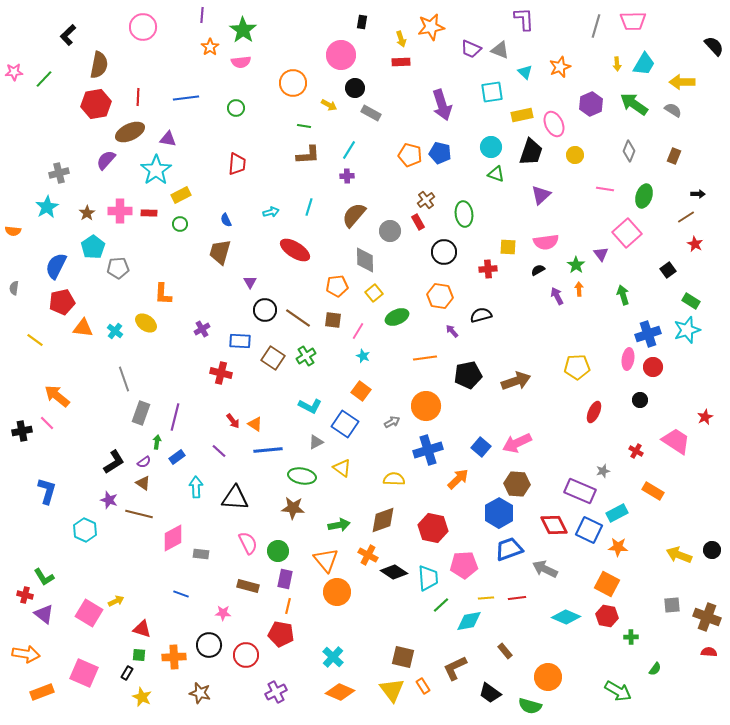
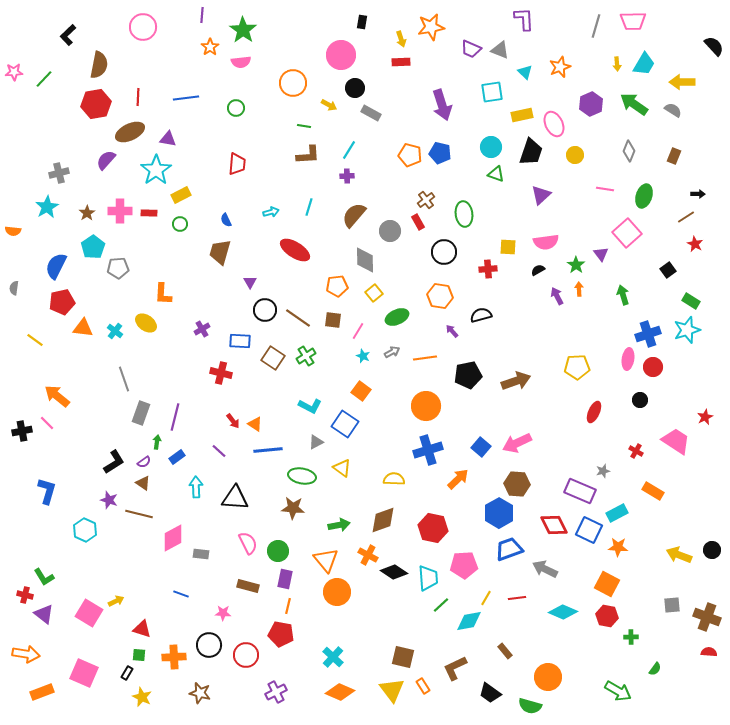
gray arrow at (392, 422): moved 70 px up
yellow line at (486, 598): rotated 56 degrees counterclockwise
cyan diamond at (566, 617): moved 3 px left, 5 px up
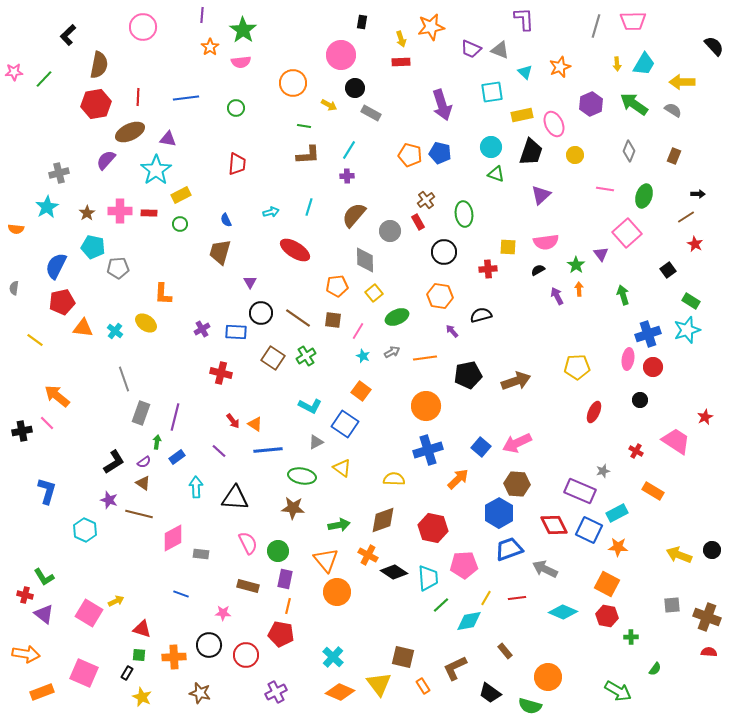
orange semicircle at (13, 231): moved 3 px right, 2 px up
cyan pentagon at (93, 247): rotated 25 degrees counterclockwise
black circle at (265, 310): moved 4 px left, 3 px down
blue rectangle at (240, 341): moved 4 px left, 9 px up
yellow triangle at (392, 690): moved 13 px left, 6 px up
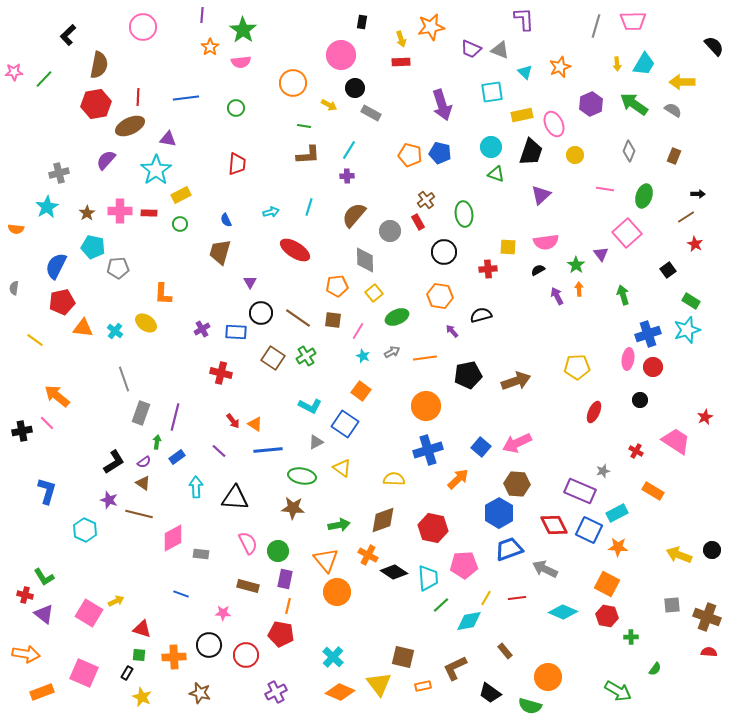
brown ellipse at (130, 132): moved 6 px up
orange rectangle at (423, 686): rotated 70 degrees counterclockwise
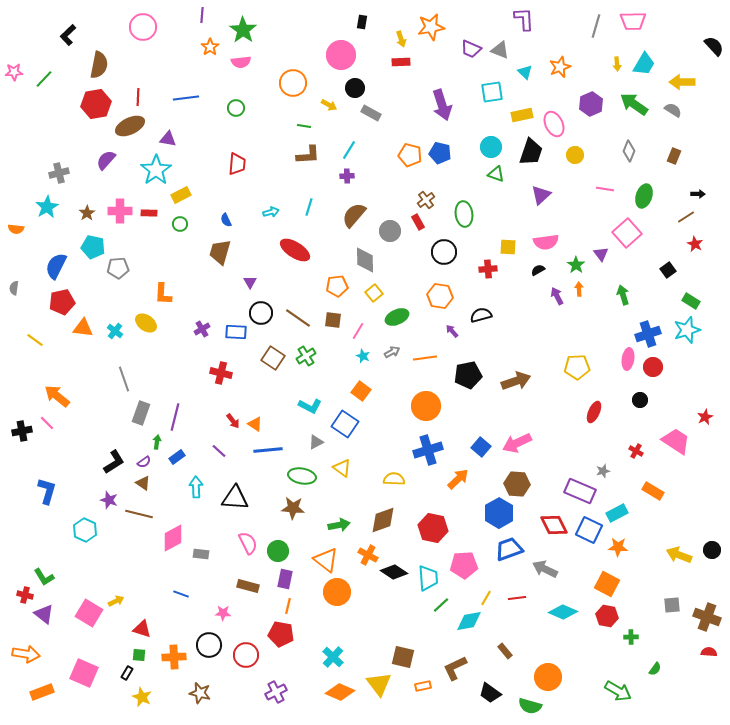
orange triangle at (326, 560): rotated 12 degrees counterclockwise
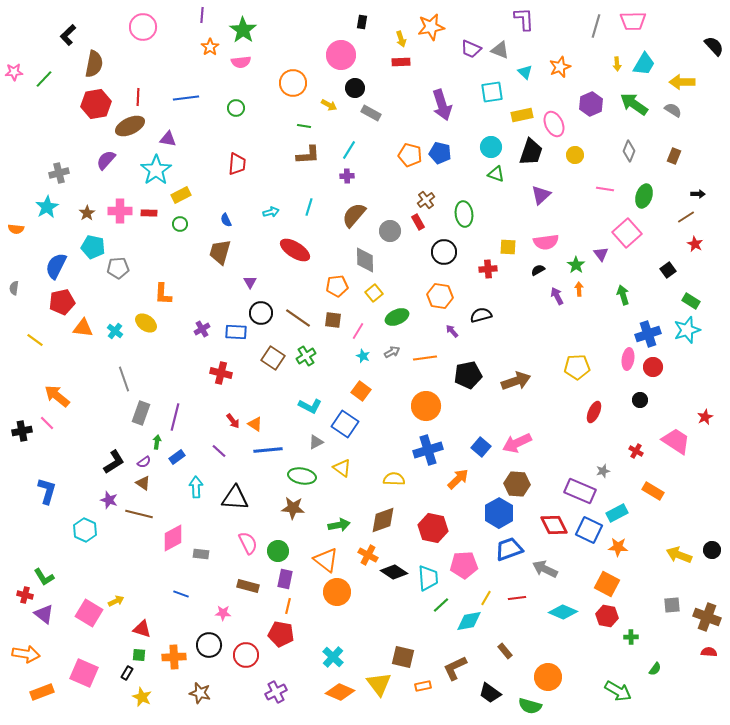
brown semicircle at (99, 65): moved 5 px left, 1 px up
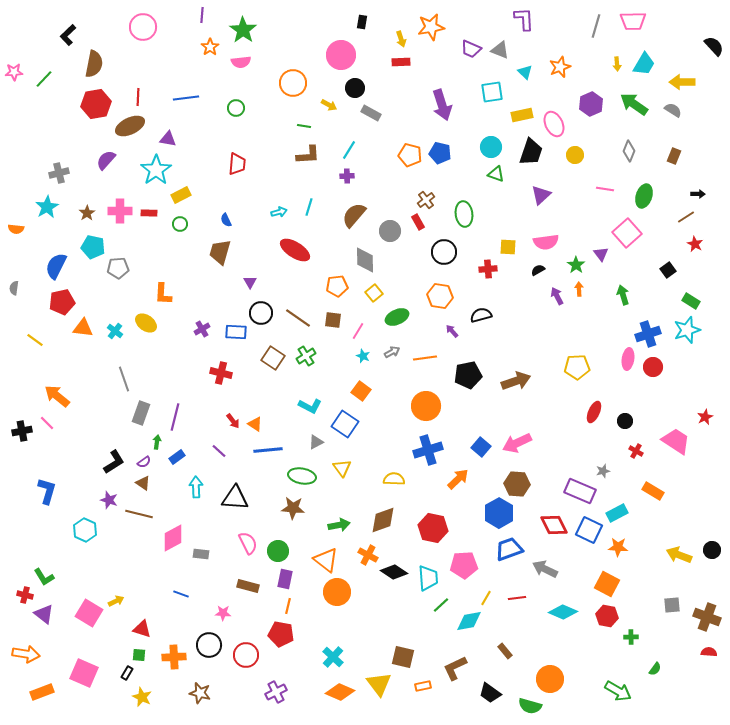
cyan arrow at (271, 212): moved 8 px right
black circle at (640, 400): moved 15 px left, 21 px down
yellow triangle at (342, 468): rotated 18 degrees clockwise
orange circle at (548, 677): moved 2 px right, 2 px down
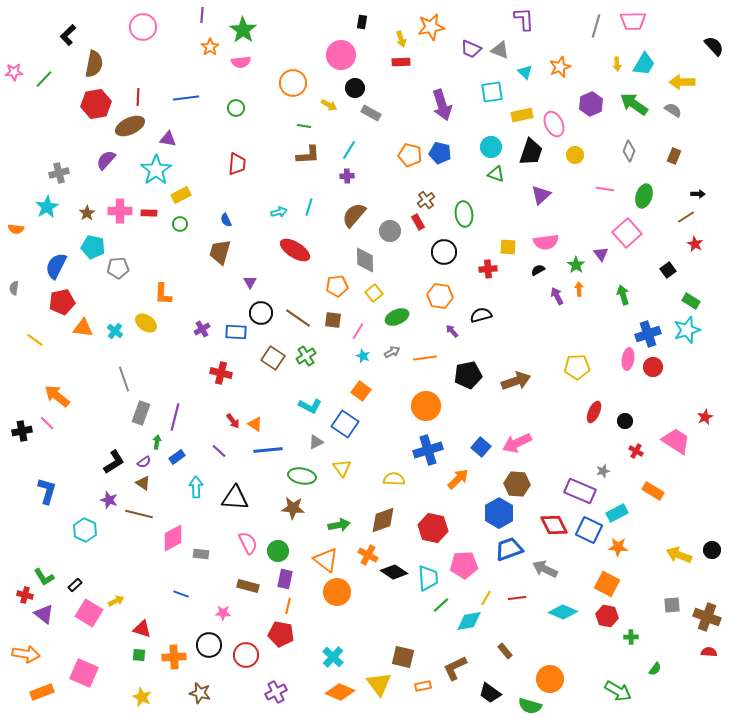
black rectangle at (127, 673): moved 52 px left, 88 px up; rotated 16 degrees clockwise
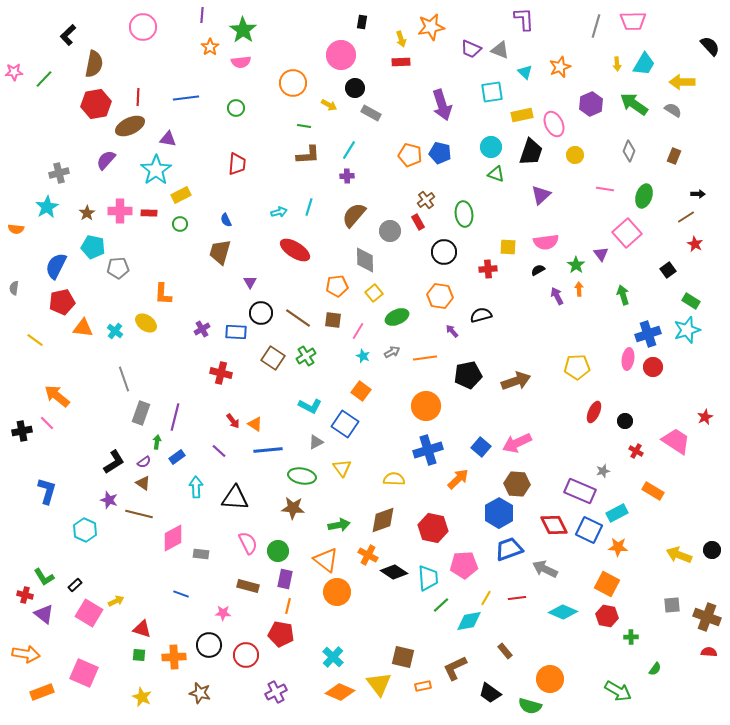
black semicircle at (714, 46): moved 4 px left
